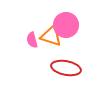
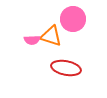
pink circle: moved 7 px right, 6 px up
pink semicircle: rotated 77 degrees counterclockwise
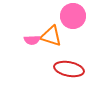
pink circle: moved 3 px up
red ellipse: moved 3 px right, 1 px down
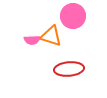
red ellipse: rotated 16 degrees counterclockwise
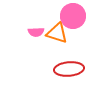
orange triangle: moved 6 px right, 3 px up
pink semicircle: moved 4 px right, 8 px up
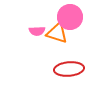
pink circle: moved 3 px left, 1 px down
pink semicircle: moved 1 px right, 1 px up
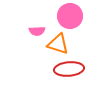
pink circle: moved 1 px up
orange triangle: moved 1 px right, 11 px down
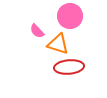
pink semicircle: rotated 49 degrees clockwise
red ellipse: moved 2 px up
